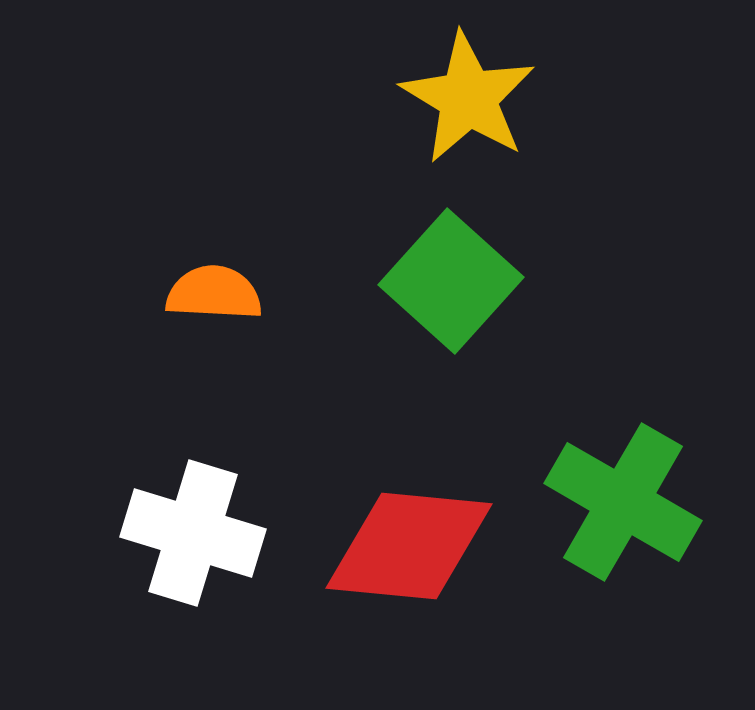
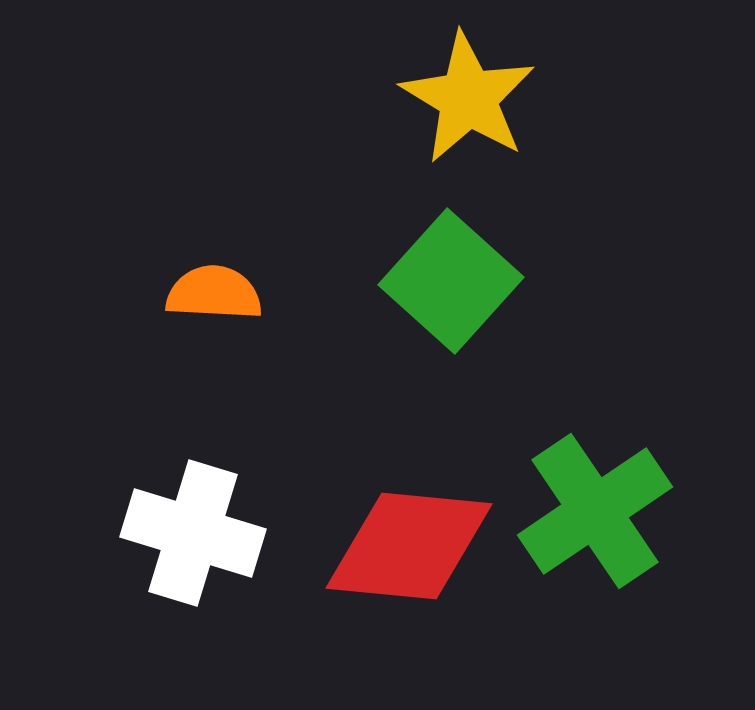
green cross: moved 28 px left, 9 px down; rotated 26 degrees clockwise
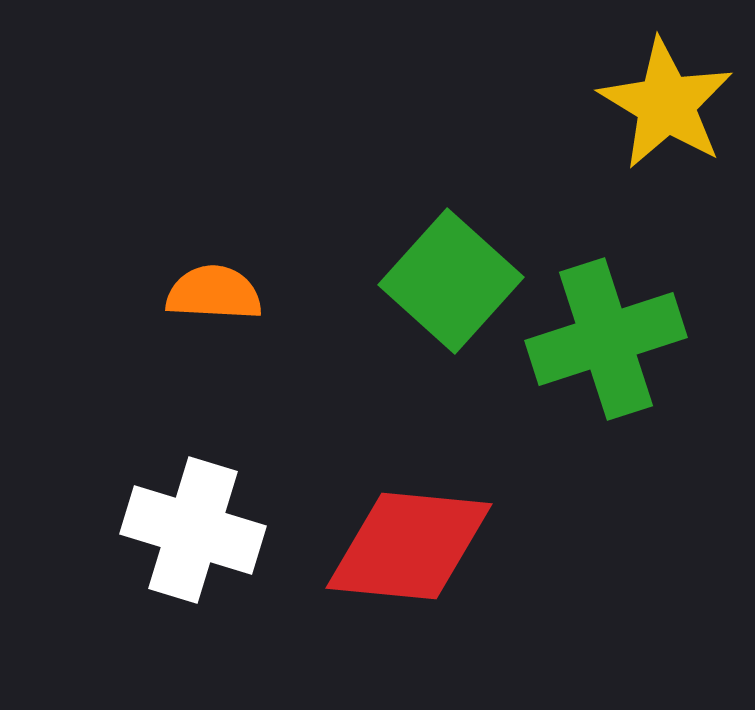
yellow star: moved 198 px right, 6 px down
green cross: moved 11 px right, 172 px up; rotated 16 degrees clockwise
white cross: moved 3 px up
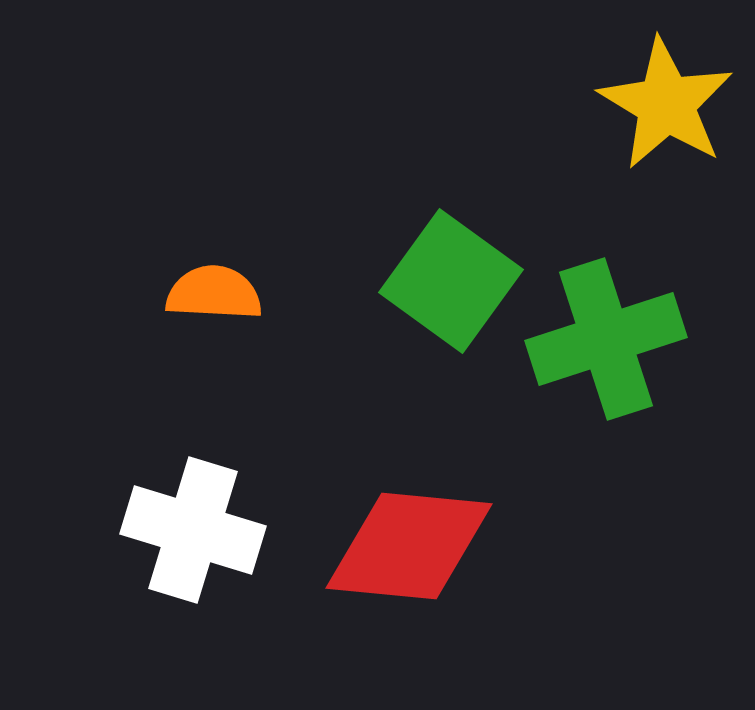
green square: rotated 6 degrees counterclockwise
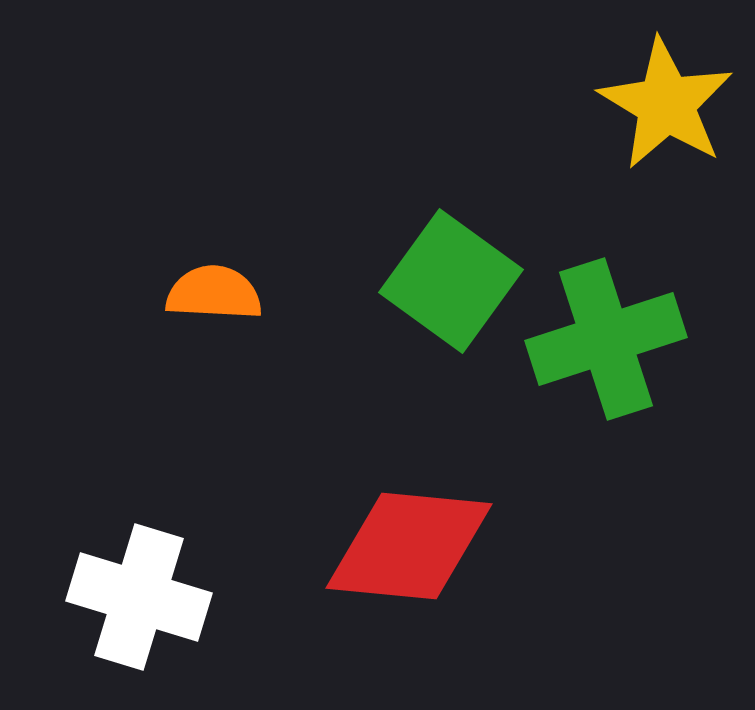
white cross: moved 54 px left, 67 px down
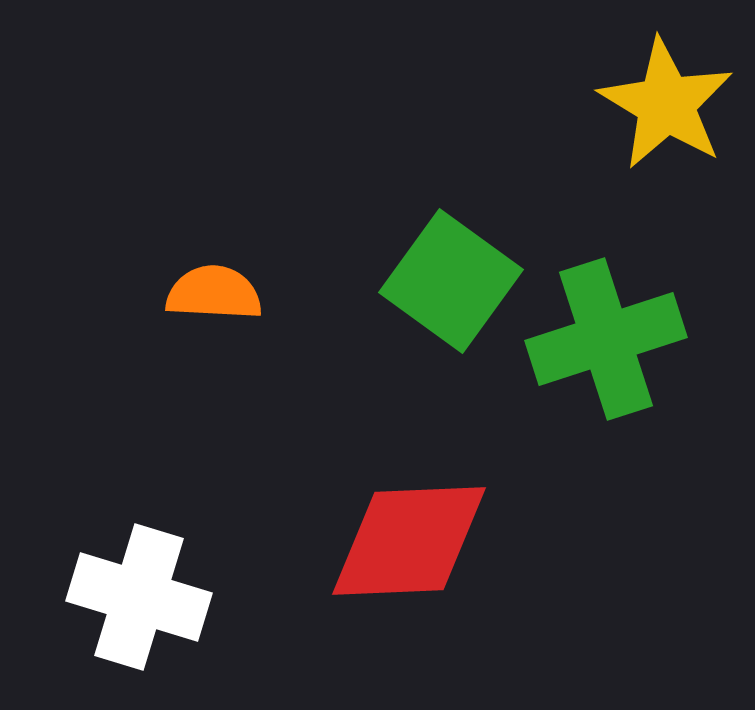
red diamond: moved 5 px up; rotated 8 degrees counterclockwise
